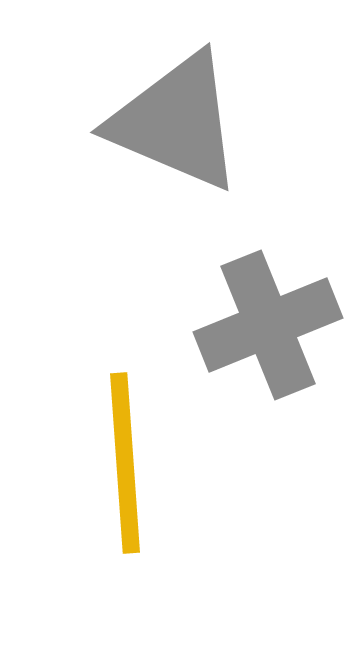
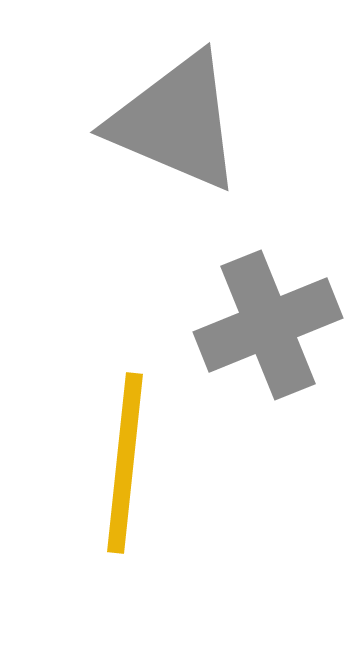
yellow line: rotated 10 degrees clockwise
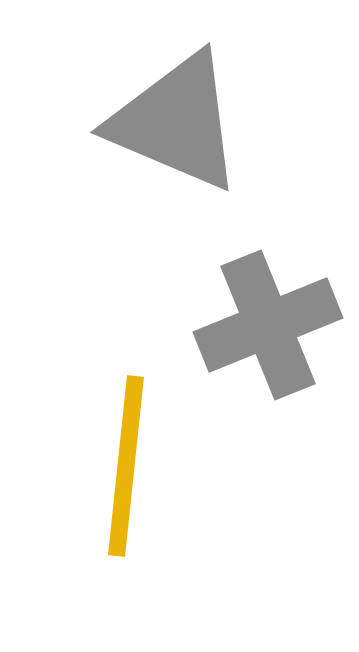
yellow line: moved 1 px right, 3 px down
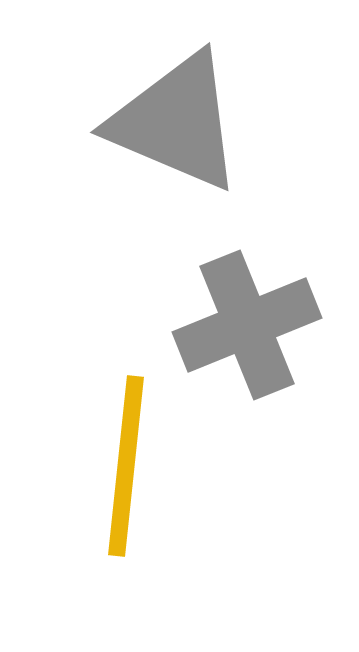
gray cross: moved 21 px left
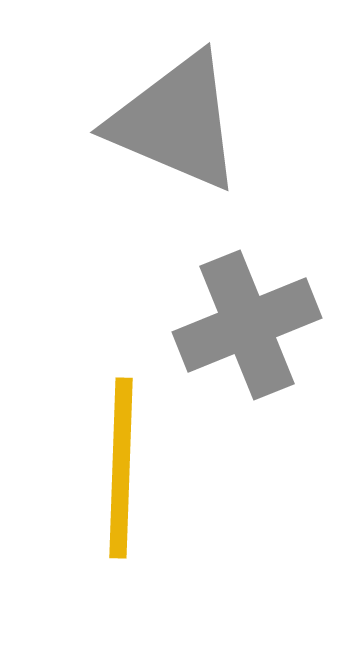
yellow line: moved 5 px left, 2 px down; rotated 4 degrees counterclockwise
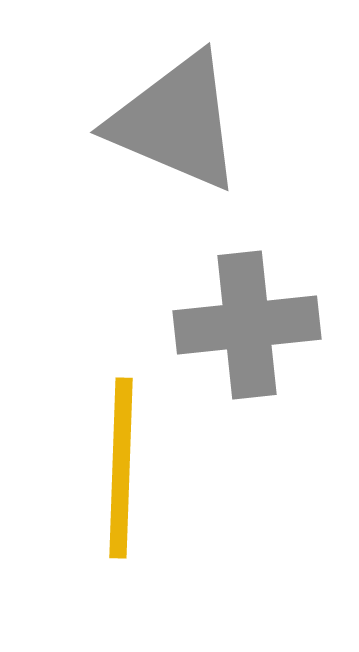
gray cross: rotated 16 degrees clockwise
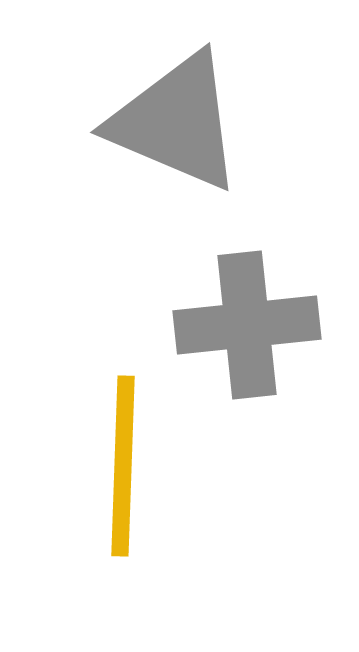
yellow line: moved 2 px right, 2 px up
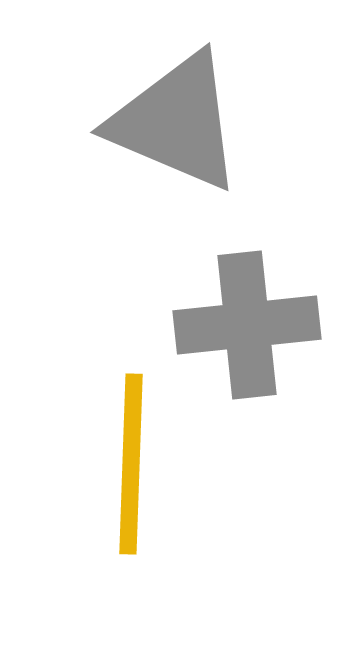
yellow line: moved 8 px right, 2 px up
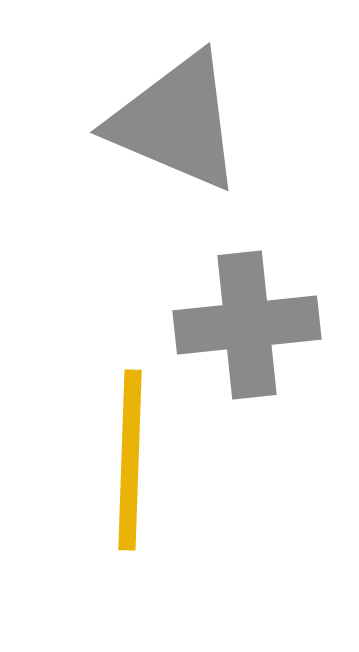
yellow line: moved 1 px left, 4 px up
